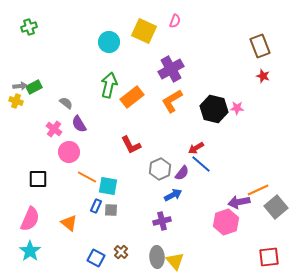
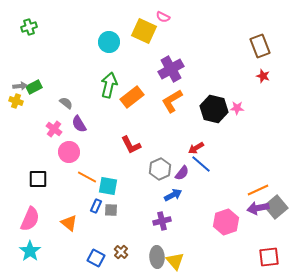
pink semicircle at (175, 21): moved 12 px left, 4 px up; rotated 96 degrees clockwise
purple arrow at (239, 202): moved 19 px right, 6 px down
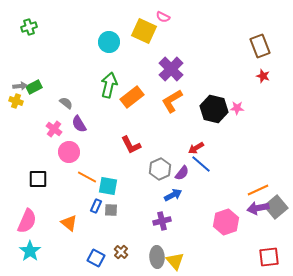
purple cross at (171, 69): rotated 15 degrees counterclockwise
pink semicircle at (30, 219): moved 3 px left, 2 px down
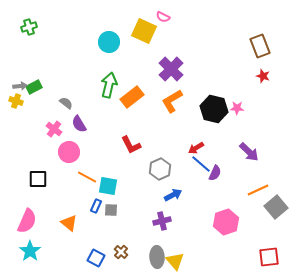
purple semicircle at (182, 173): moved 33 px right; rotated 14 degrees counterclockwise
purple arrow at (258, 208): moved 9 px left, 56 px up; rotated 125 degrees counterclockwise
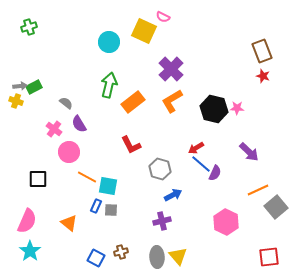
brown rectangle at (260, 46): moved 2 px right, 5 px down
orange rectangle at (132, 97): moved 1 px right, 5 px down
gray hexagon at (160, 169): rotated 20 degrees counterclockwise
pink hexagon at (226, 222): rotated 15 degrees counterclockwise
brown cross at (121, 252): rotated 32 degrees clockwise
yellow triangle at (175, 261): moved 3 px right, 5 px up
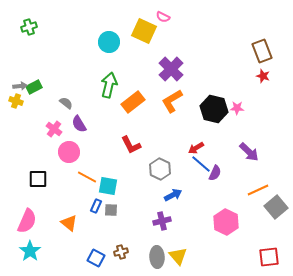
gray hexagon at (160, 169): rotated 10 degrees clockwise
